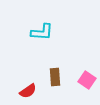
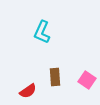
cyan L-shape: rotated 110 degrees clockwise
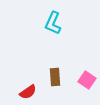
cyan L-shape: moved 11 px right, 9 px up
red semicircle: moved 1 px down
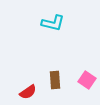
cyan L-shape: rotated 100 degrees counterclockwise
brown rectangle: moved 3 px down
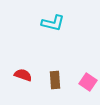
pink square: moved 1 px right, 2 px down
red semicircle: moved 5 px left, 17 px up; rotated 126 degrees counterclockwise
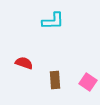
cyan L-shape: moved 2 px up; rotated 15 degrees counterclockwise
red semicircle: moved 1 px right, 12 px up
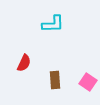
cyan L-shape: moved 3 px down
red semicircle: rotated 96 degrees clockwise
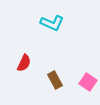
cyan L-shape: moved 1 px left, 1 px up; rotated 25 degrees clockwise
brown rectangle: rotated 24 degrees counterclockwise
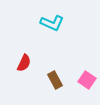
pink square: moved 1 px left, 2 px up
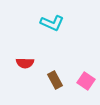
red semicircle: moved 1 px right; rotated 66 degrees clockwise
pink square: moved 1 px left, 1 px down
